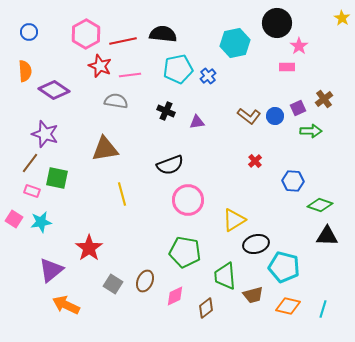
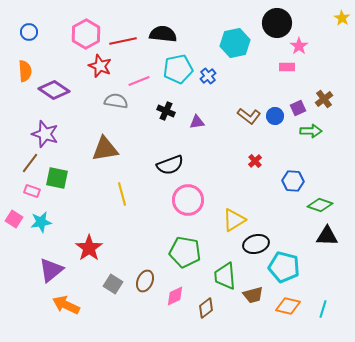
pink line at (130, 75): moved 9 px right, 6 px down; rotated 15 degrees counterclockwise
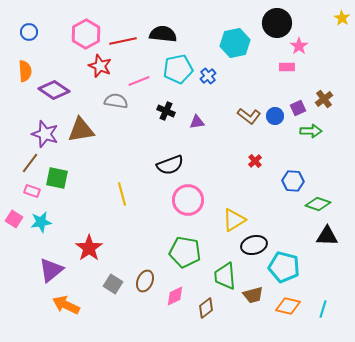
brown triangle at (105, 149): moved 24 px left, 19 px up
green diamond at (320, 205): moved 2 px left, 1 px up
black ellipse at (256, 244): moved 2 px left, 1 px down
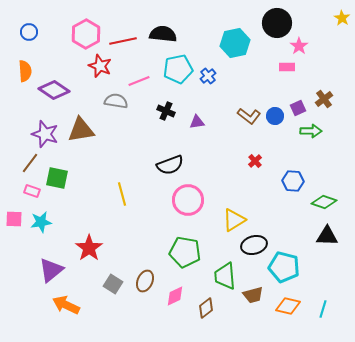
green diamond at (318, 204): moved 6 px right, 2 px up
pink square at (14, 219): rotated 30 degrees counterclockwise
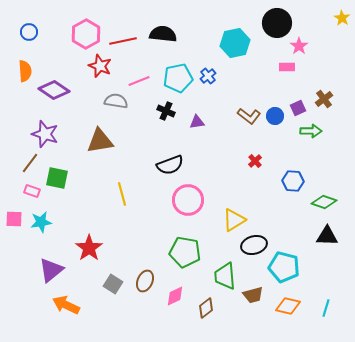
cyan pentagon at (178, 69): moved 9 px down
brown triangle at (81, 130): moved 19 px right, 11 px down
cyan line at (323, 309): moved 3 px right, 1 px up
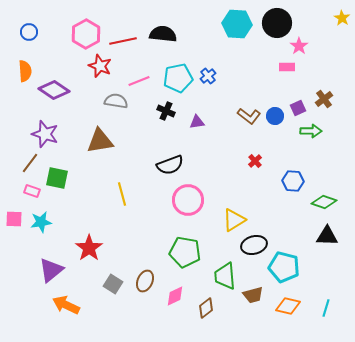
cyan hexagon at (235, 43): moved 2 px right, 19 px up; rotated 16 degrees clockwise
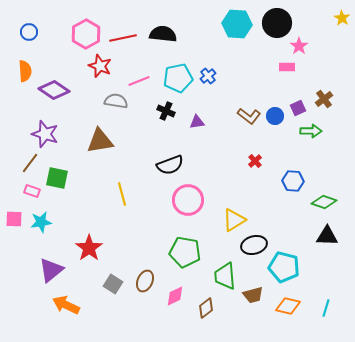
red line at (123, 41): moved 3 px up
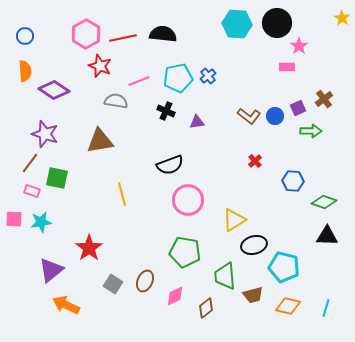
blue circle at (29, 32): moved 4 px left, 4 px down
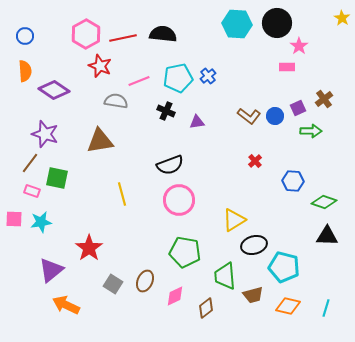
pink circle at (188, 200): moved 9 px left
